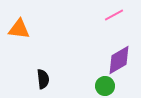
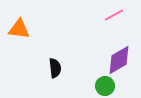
black semicircle: moved 12 px right, 11 px up
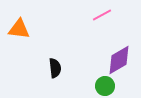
pink line: moved 12 px left
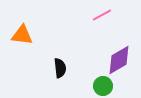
orange triangle: moved 3 px right, 6 px down
black semicircle: moved 5 px right
green circle: moved 2 px left
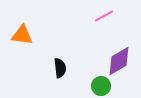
pink line: moved 2 px right, 1 px down
purple diamond: moved 1 px down
green circle: moved 2 px left
